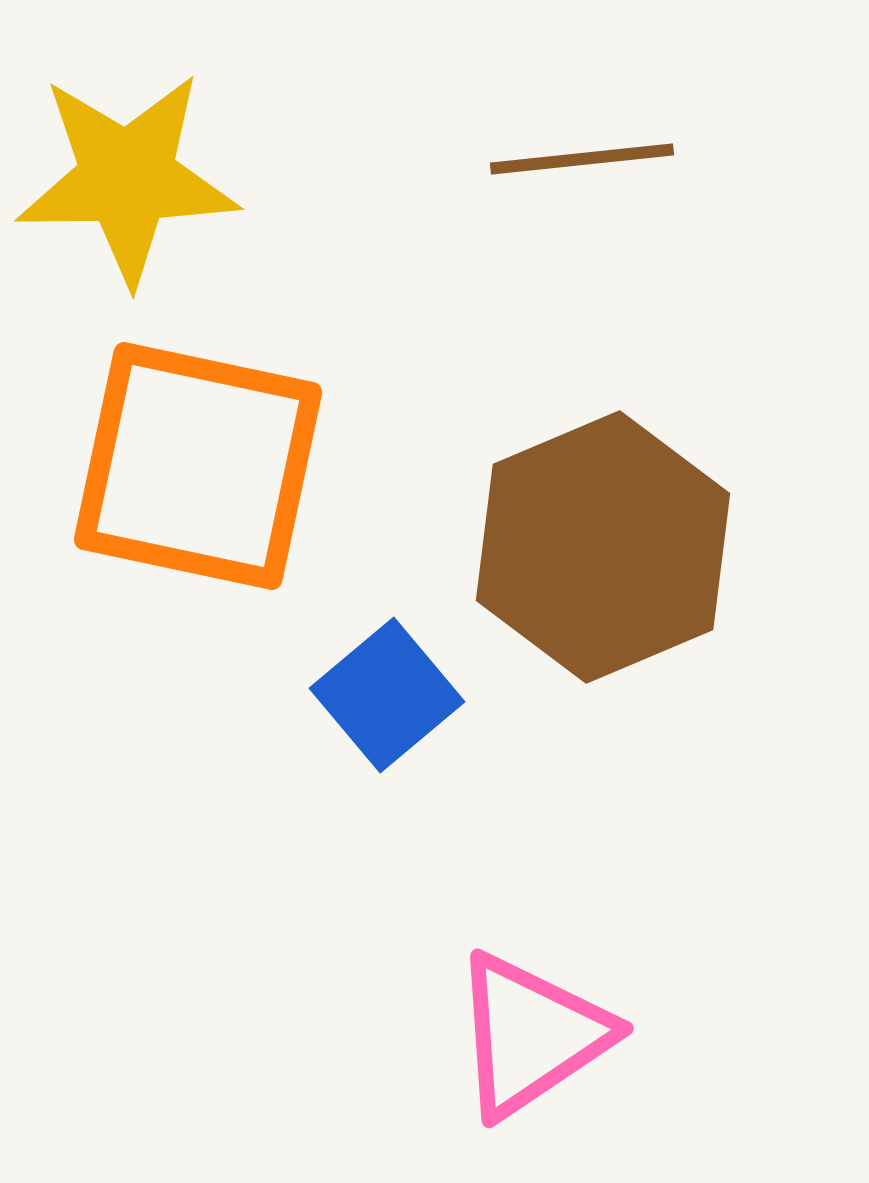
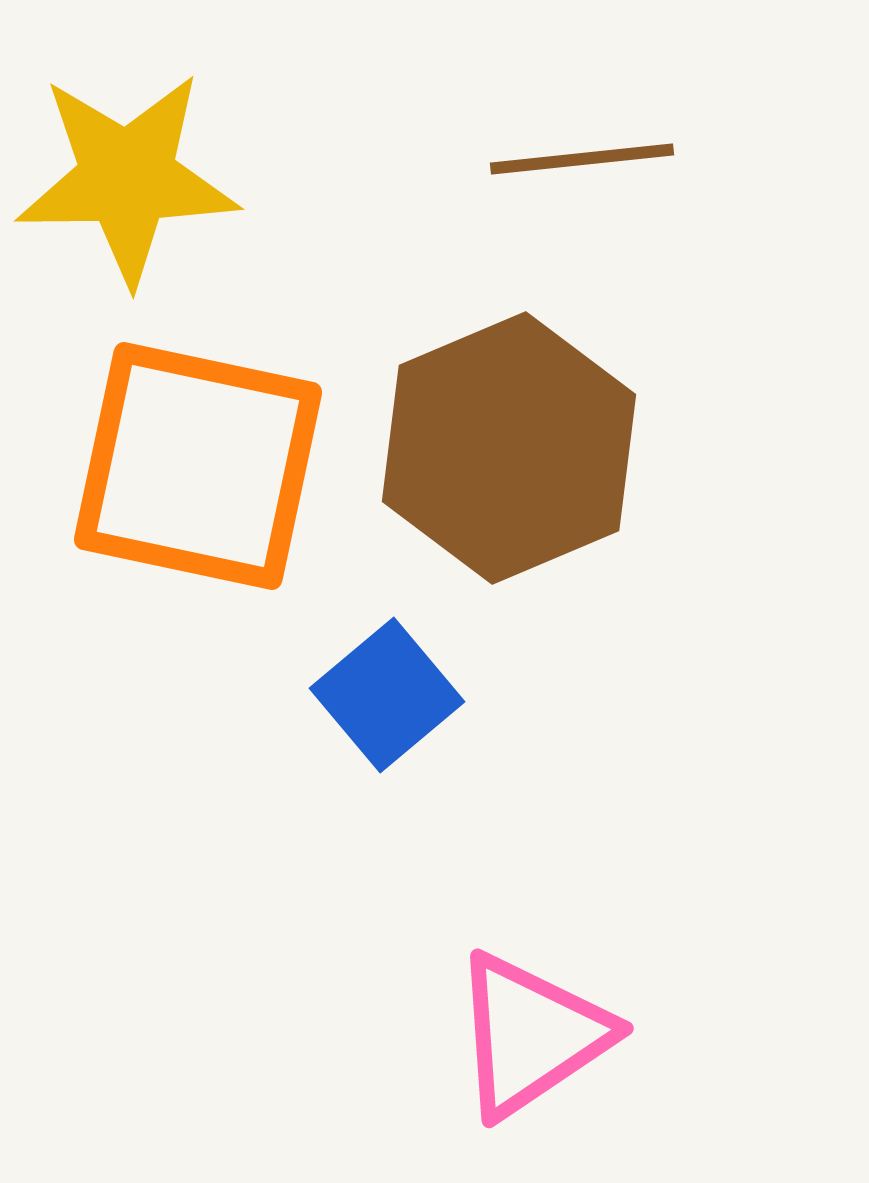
brown hexagon: moved 94 px left, 99 px up
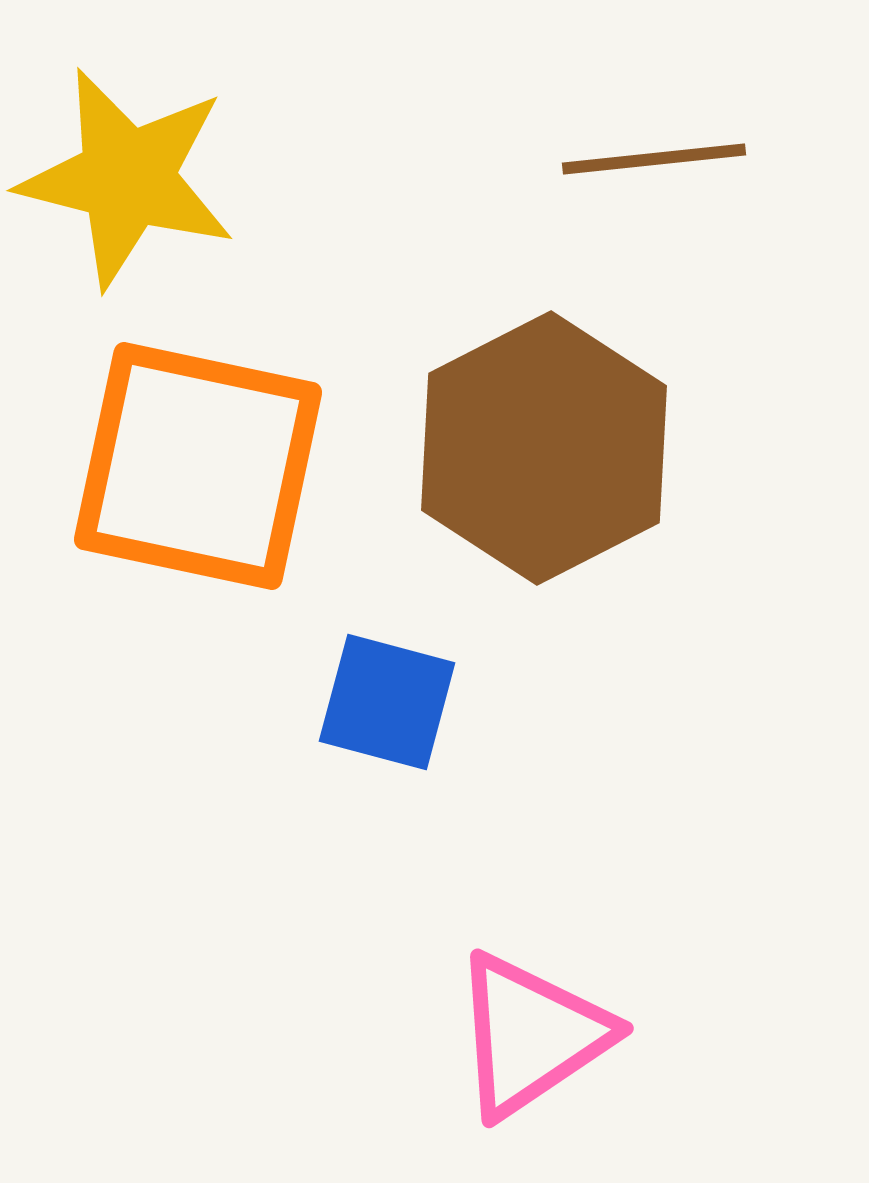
brown line: moved 72 px right
yellow star: rotated 15 degrees clockwise
brown hexagon: moved 35 px right; rotated 4 degrees counterclockwise
blue square: moved 7 px down; rotated 35 degrees counterclockwise
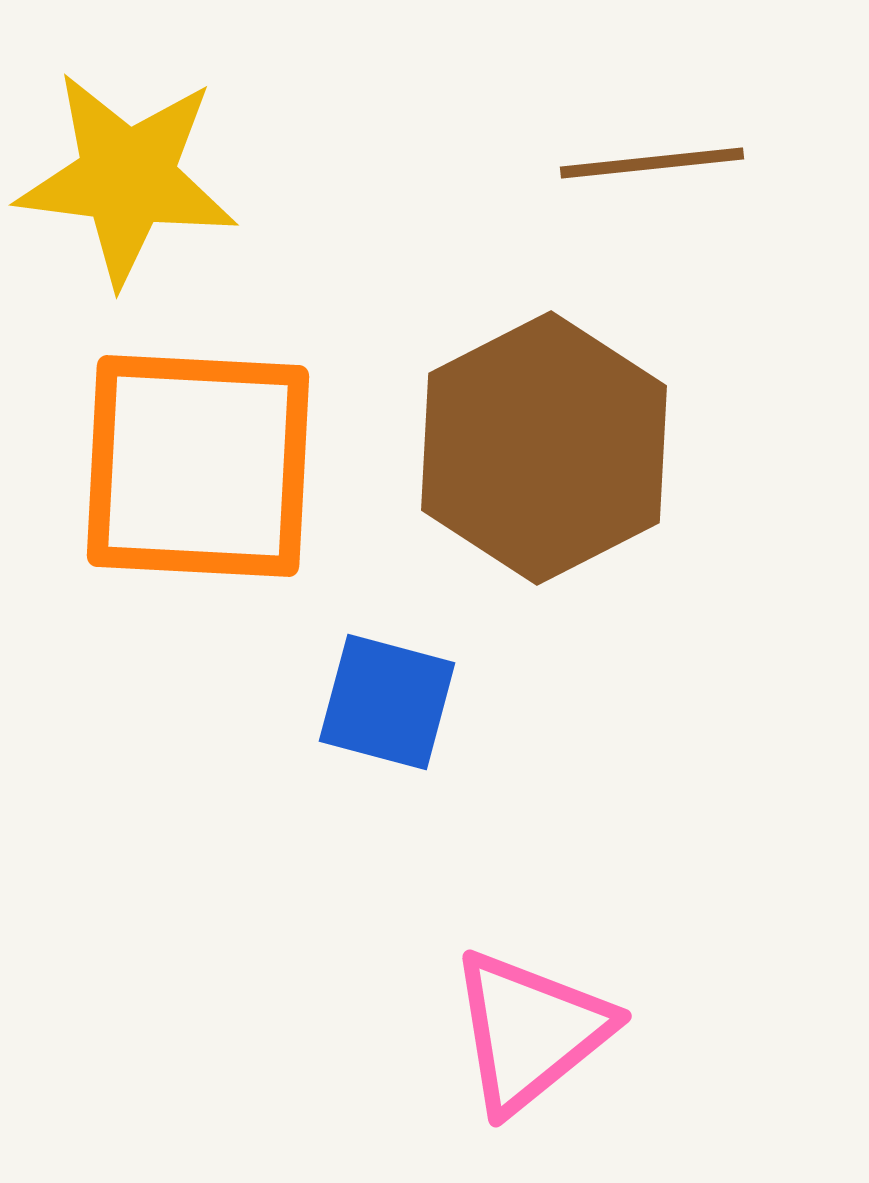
brown line: moved 2 px left, 4 px down
yellow star: rotated 7 degrees counterclockwise
orange square: rotated 9 degrees counterclockwise
pink triangle: moved 1 px left, 4 px up; rotated 5 degrees counterclockwise
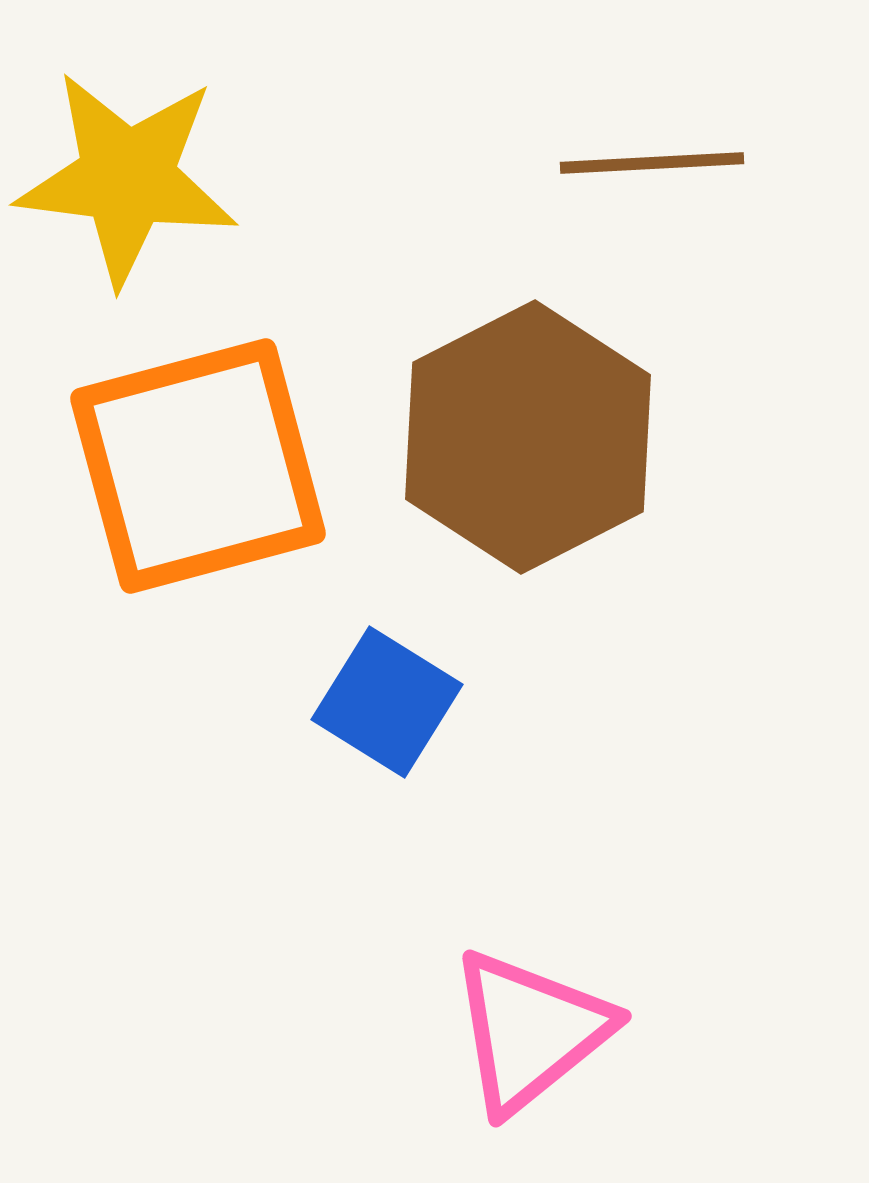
brown line: rotated 3 degrees clockwise
brown hexagon: moved 16 px left, 11 px up
orange square: rotated 18 degrees counterclockwise
blue square: rotated 17 degrees clockwise
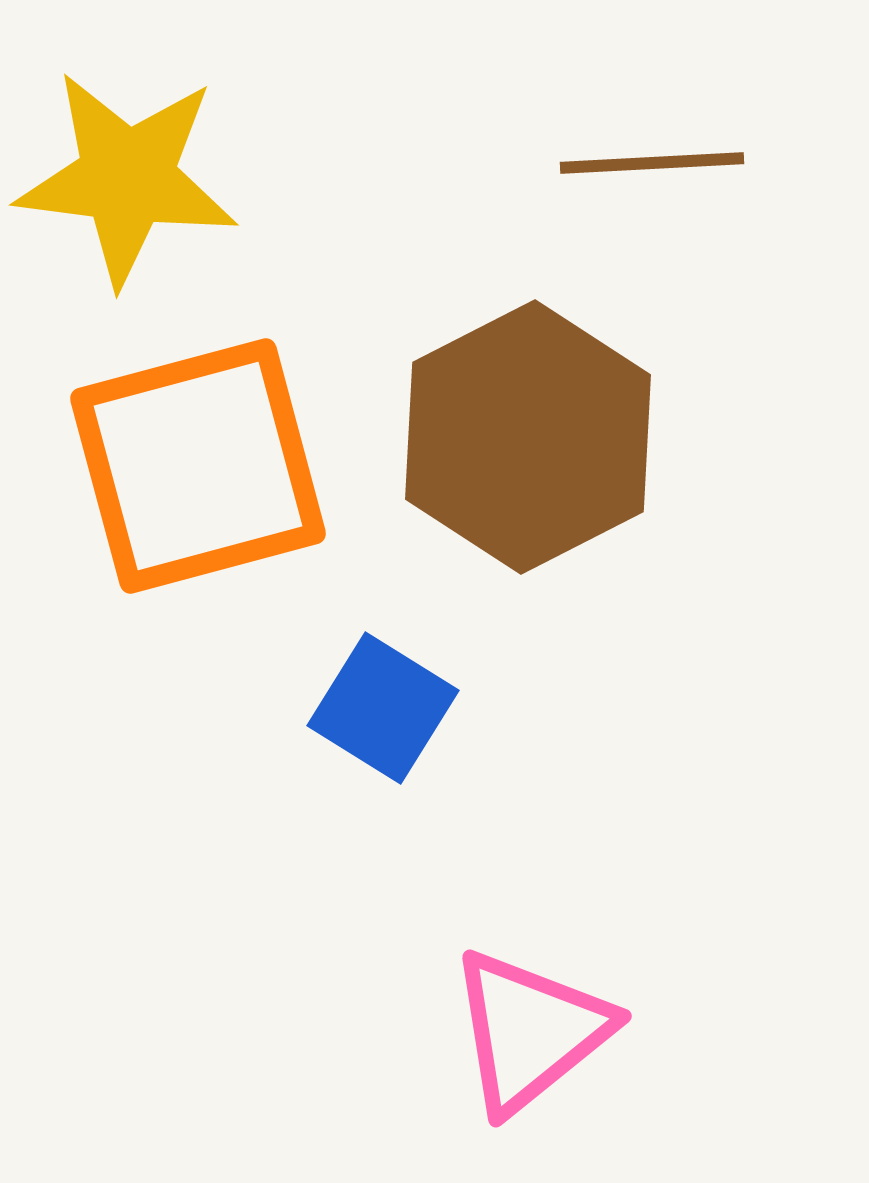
blue square: moved 4 px left, 6 px down
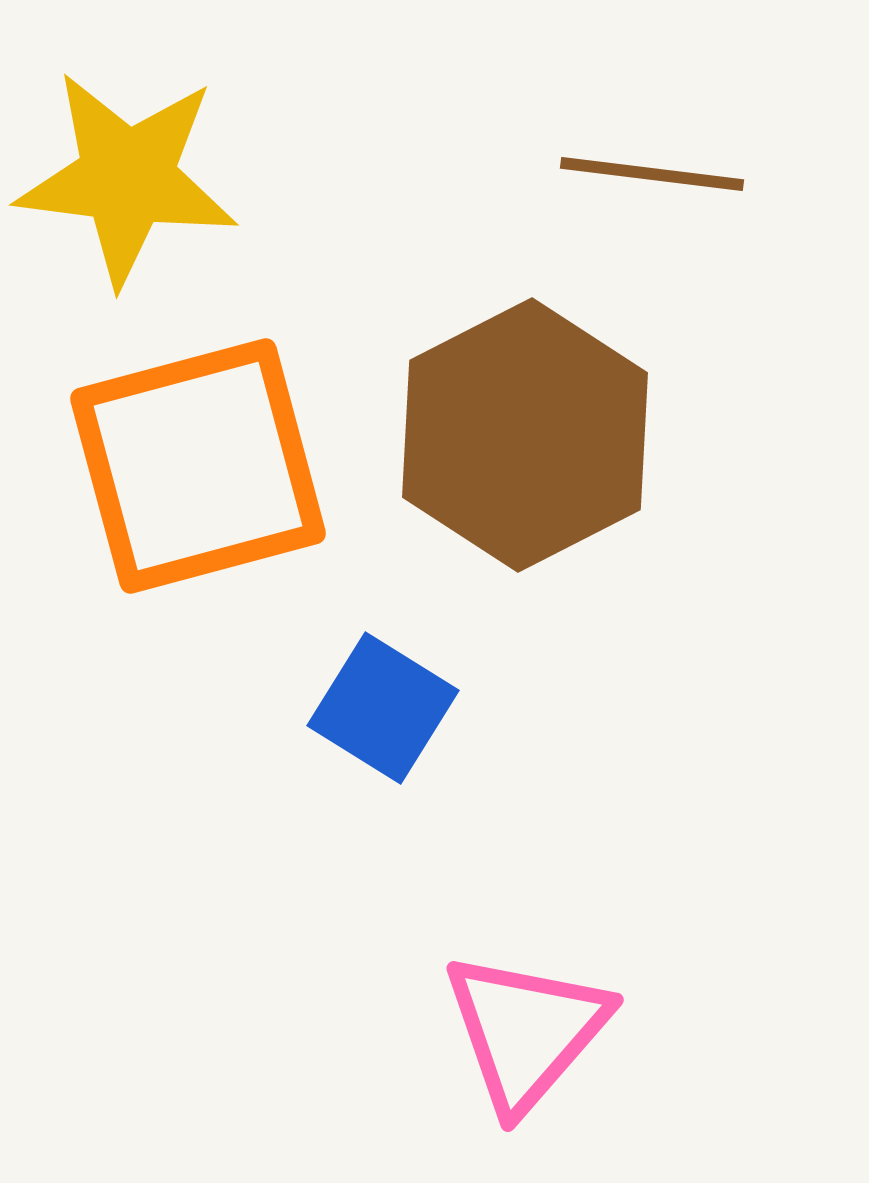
brown line: moved 11 px down; rotated 10 degrees clockwise
brown hexagon: moved 3 px left, 2 px up
pink triangle: moved 4 px left; rotated 10 degrees counterclockwise
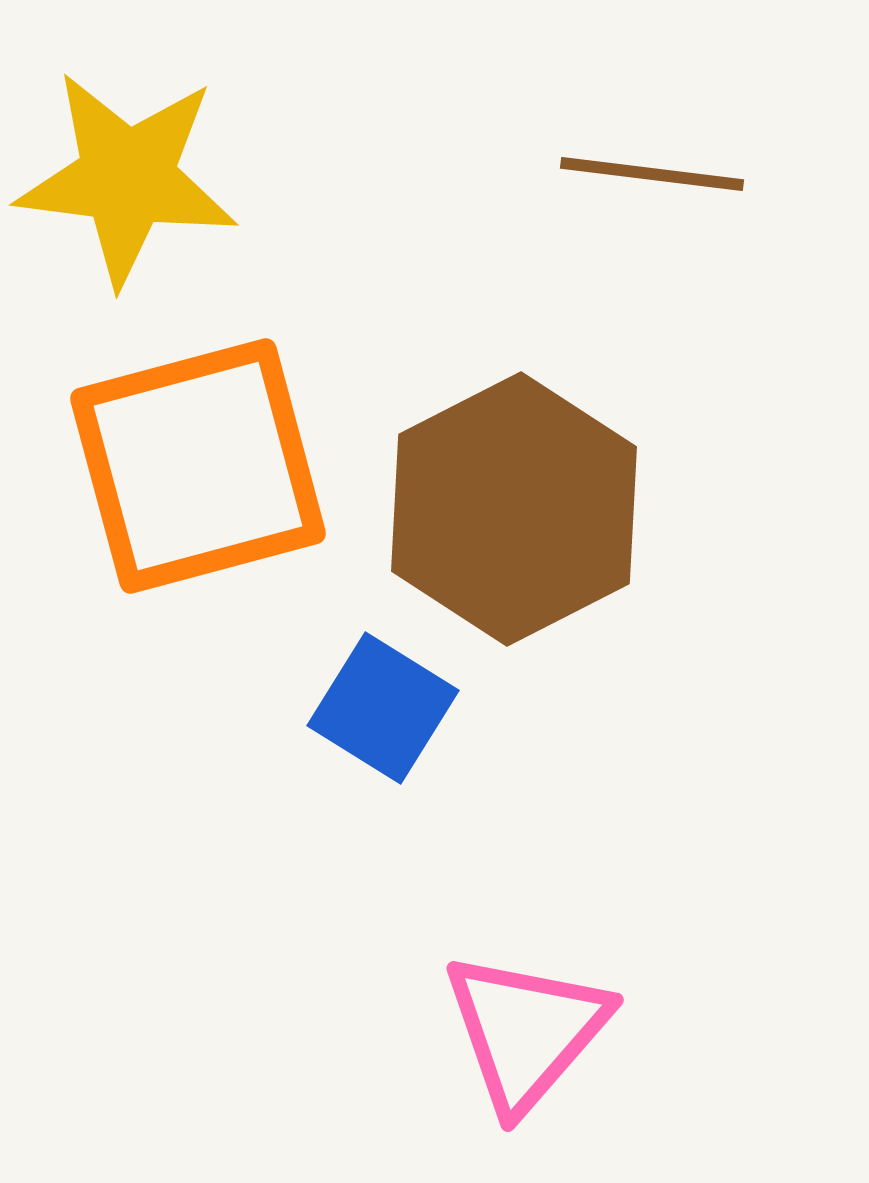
brown hexagon: moved 11 px left, 74 px down
